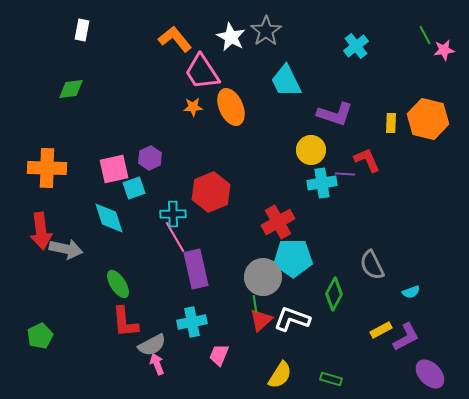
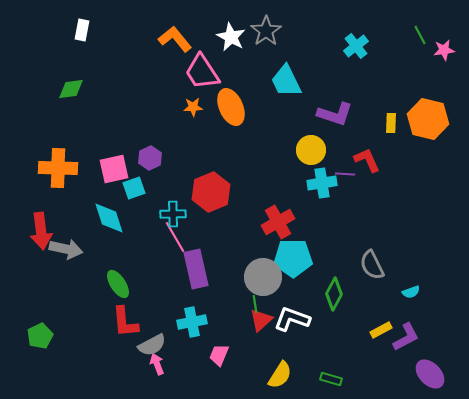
green line at (425, 35): moved 5 px left
orange cross at (47, 168): moved 11 px right
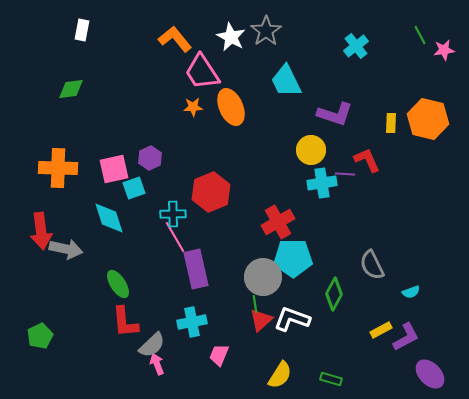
gray semicircle at (152, 345): rotated 16 degrees counterclockwise
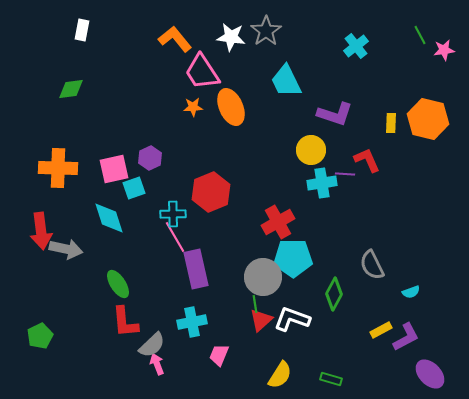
white star at (231, 37): rotated 20 degrees counterclockwise
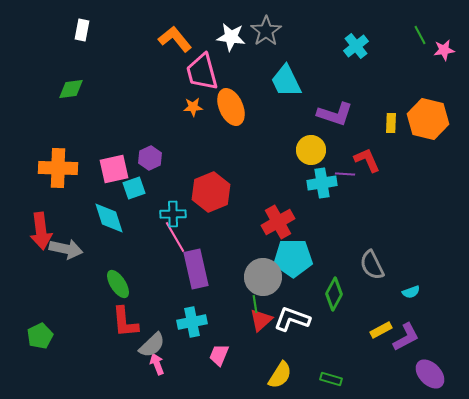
pink trapezoid at (202, 72): rotated 18 degrees clockwise
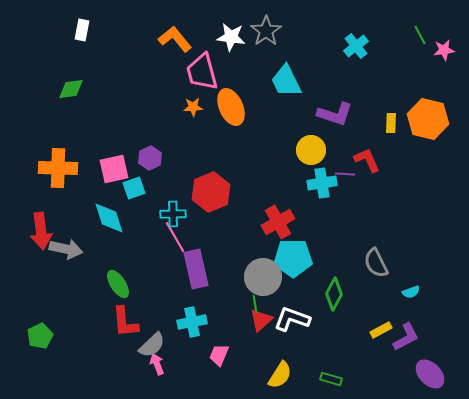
gray semicircle at (372, 265): moved 4 px right, 2 px up
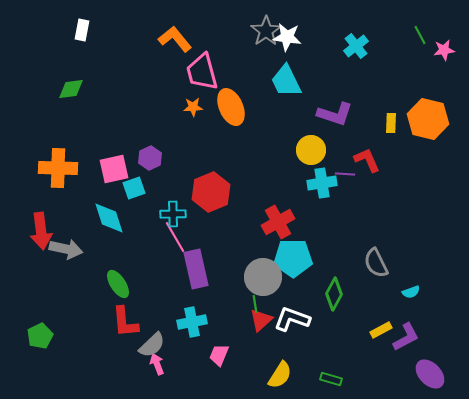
white star at (231, 37): moved 56 px right
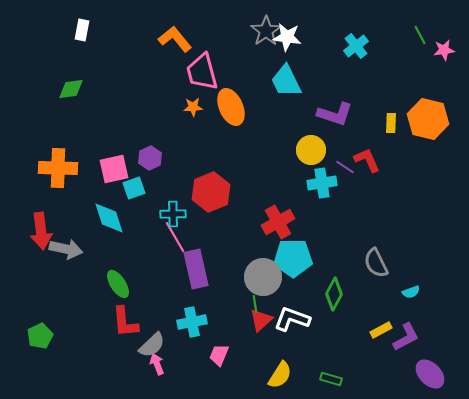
purple line at (345, 174): moved 7 px up; rotated 30 degrees clockwise
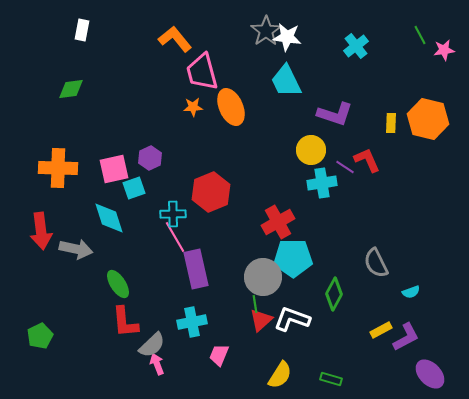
gray arrow at (66, 249): moved 10 px right
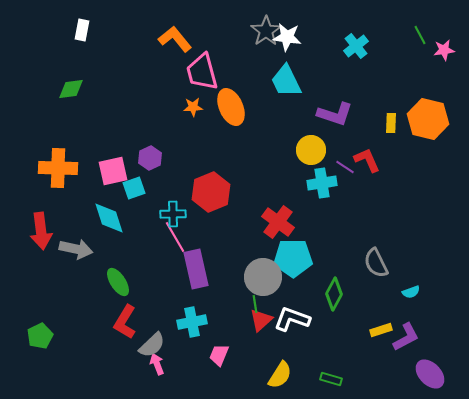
pink square at (114, 169): moved 1 px left, 2 px down
red cross at (278, 222): rotated 24 degrees counterclockwise
green ellipse at (118, 284): moved 2 px up
red L-shape at (125, 322): rotated 36 degrees clockwise
yellow rectangle at (381, 330): rotated 10 degrees clockwise
